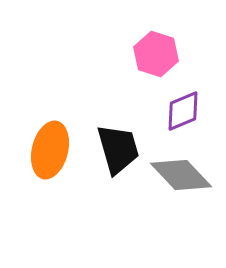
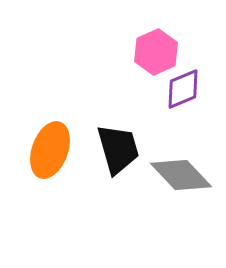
pink hexagon: moved 2 px up; rotated 18 degrees clockwise
purple diamond: moved 22 px up
orange ellipse: rotated 6 degrees clockwise
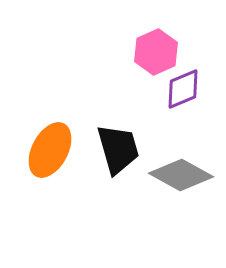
orange ellipse: rotated 8 degrees clockwise
gray diamond: rotated 18 degrees counterclockwise
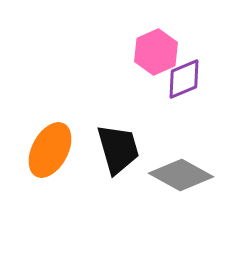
purple diamond: moved 1 px right, 10 px up
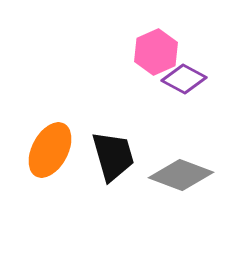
purple diamond: rotated 51 degrees clockwise
black trapezoid: moved 5 px left, 7 px down
gray diamond: rotated 8 degrees counterclockwise
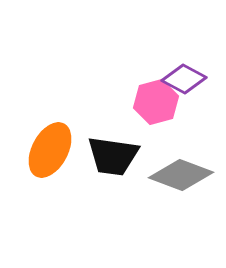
pink hexagon: moved 50 px down; rotated 9 degrees clockwise
black trapezoid: rotated 114 degrees clockwise
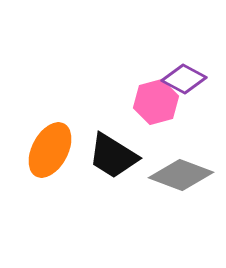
black trapezoid: rotated 24 degrees clockwise
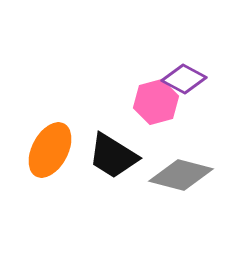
gray diamond: rotated 6 degrees counterclockwise
